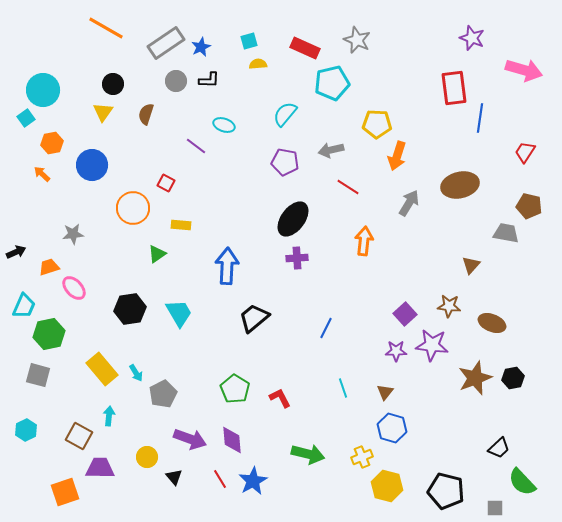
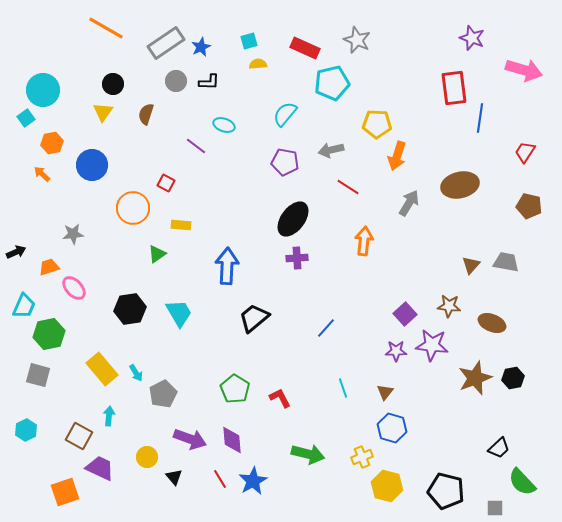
black L-shape at (209, 80): moved 2 px down
gray trapezoid at (506, 233): moved 29 px down
blue line at (326, 328): rotated 15 degrees clockwise
purple trapezoid at (100, 468): rotated 24 degrees clockwise
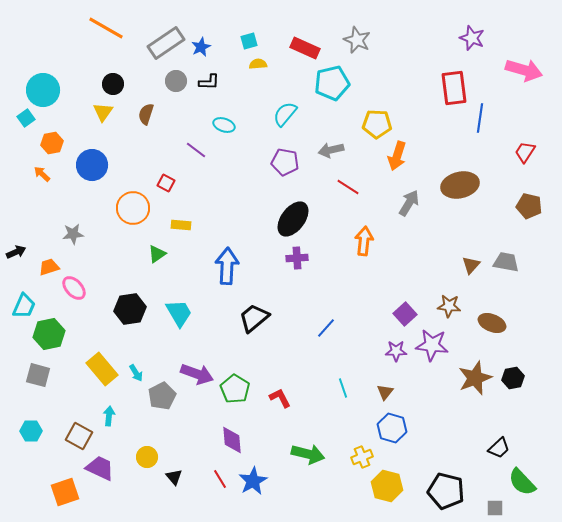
purple line at (196, 146): moved 4 px down
gray pentagon at (163, 394): moved 1 px left, 2 px down
cyan hexagon at (26, 430): moved 5 px right, 1 px down; rotated 25 degrees clockwise
purple arrow at (190, 439): moved 7 px right, 65 px up
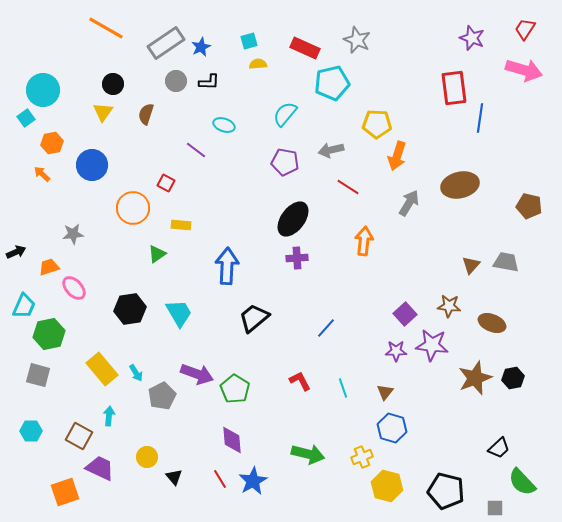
red trapezoid at (525, 152): moved 123 px up
red L-shape at (280, 398): moved 20 px right, 17 px up
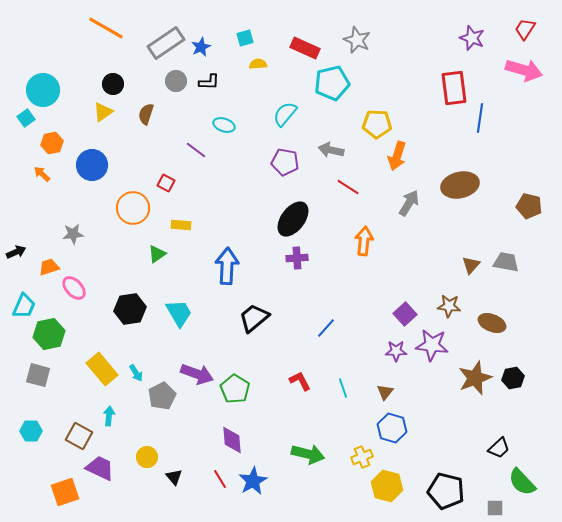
cyan square at (249, 41): moved 4 px left, 3 px up
yellow triangle at (103, 112): rotated 20 degrees clockwise
gray arrow at (331, 150): rotated 25 degrees clockwise
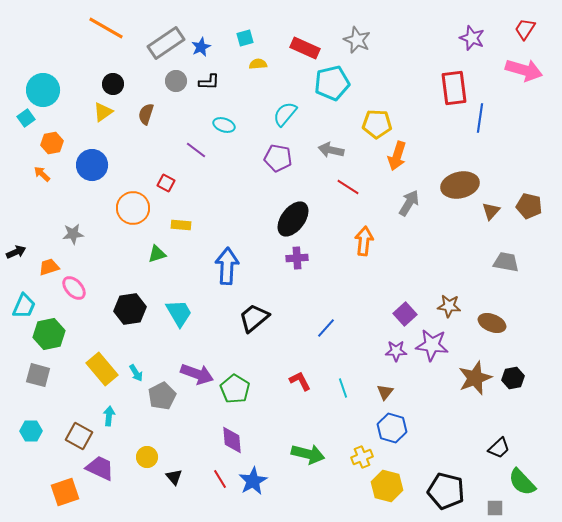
purple pentagon at (285, 162): moved 7 px left, 4 px up
green triangle at (157, 254): rotated 18 degrees clockwise
brown triangle at (471, 265): moved 20 px right, 54 px up
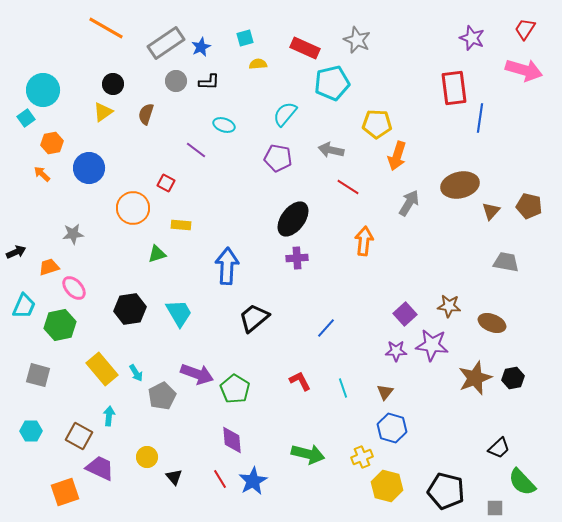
blue circle at (92, 165): moved 3 px left, 3 px down
green hexagon at (49, 334): moved 11 px right, 9 px up
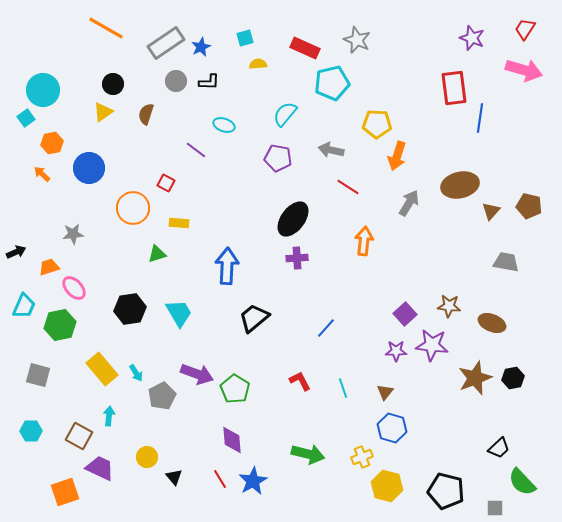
yellow rectangle at (181, 225): moved 2 px left, 2 px up
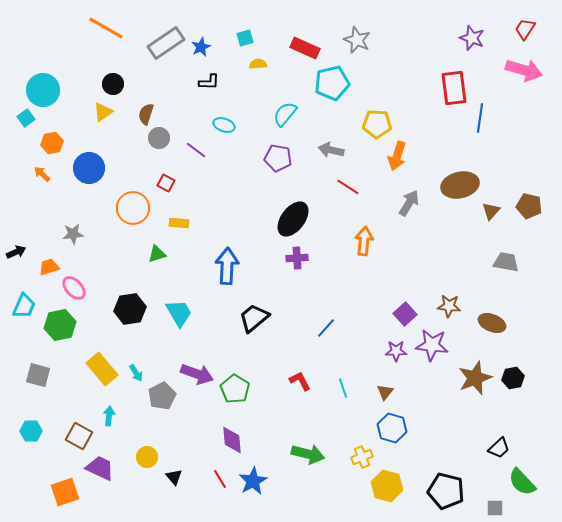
gray circle at (176, 81): moved 17 px left, 57 px down
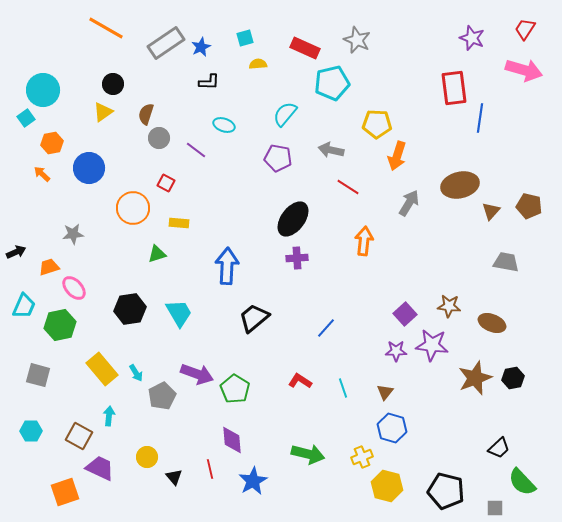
red L-shape at (300, 381): rotated 30 degrees counterclockwise
red line at (220, 479): moved 10 px left, 10 px up; rotated 18 degrees clockwise
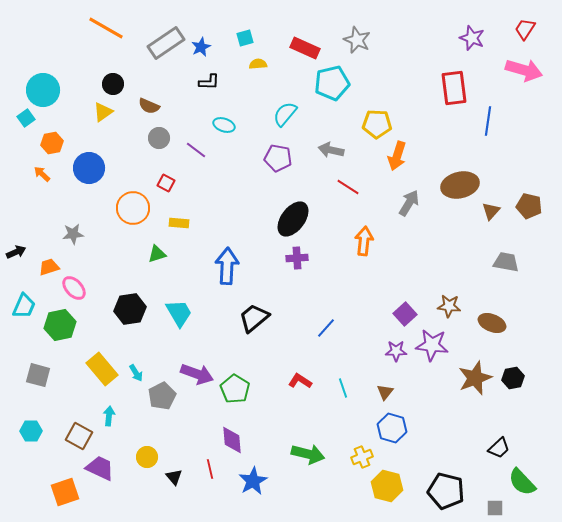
brown semicircle at (146, 114): moved 3 px right, 8 px up; rotated 85 degrees counterclockwise
blue line at (480, 118): moved 8 px right, 3 px down
